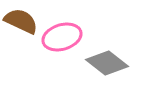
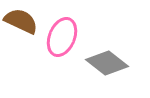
pink ellipse: rotated 51 degrees counterclockwise
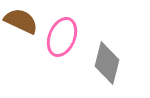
gray diamond: rotated 66 degrees clockwise
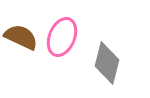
brown semicircle: moved 16 px down
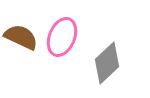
gray diamond: rotated 33 degrees clockwise
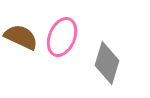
gray diamond: rotated 30 degrees counterclockwise
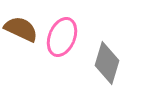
brown semicircle: moved 8 px up
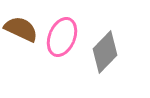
gray diamond: moved 2 px left, 11 px up; rotated 27 degrees clockwise
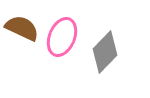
brown semicircle: moved 1 px right, 1 px up
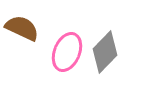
pink ellipse: moved 5 px right, 15 px down
